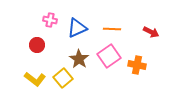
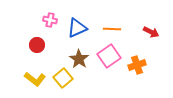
orange cross: rotated 30 degrees counterclockwise
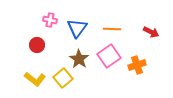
blue triangle: rotated 30 degrees counterclockwise
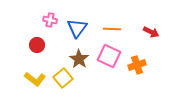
pink square: rotated 30 degrees counterclockwise
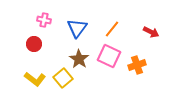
pink cross: moved 6 px left
orange line: rotated 54 degrees counterclockwise
red circle: moved 3 px left, 1 px up
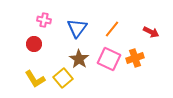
pink square: moved 3 px down
orange cross: moved 2 px left, 7 px up
yellow L-shape: rotated 20 degrees clockwise
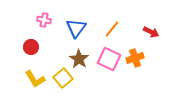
blue triangle: moved 1 px left
red circle: moved 3 px left, 3 px down
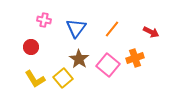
pink square: moved 1 px left, 6 px down; rotated 15 degrees clockwise
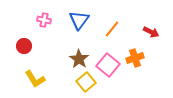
blue triangle: moved 3 px right, 8 px up
red circle: moved 7 px left, 1 px up
yellow square: moved 23 px right, 4 px down
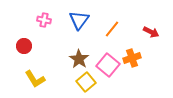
orange cross: moved 3 px left
